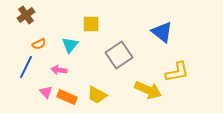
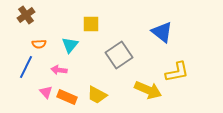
orange semicircle: rotated 24 degrees clockwise
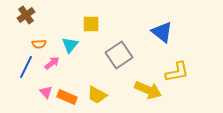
pink arrow: moved 7 px left, 7 px up; rotated 133 degrees clockwise
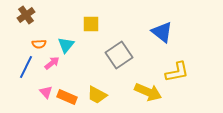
cyan triangle: moved 4 px left
yellow arrow: moved 2 px down
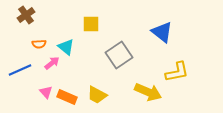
cyan triangle: moved 2 px down; rotated 30 degrees counterclockwise
blue line: moved 6 px left, 3 px down; rotated 40 degrees clockwise
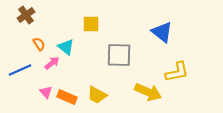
orange semicircle: rotated 120 degrees counterclockwise
gray square: rotated 36 degrees clockwise
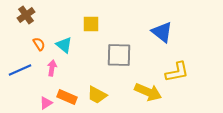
cyan triangle: moved 2 px left, 2 px up
pink arrow: moved 5 px down; rotated 42 degrees counterclockwise
pink triangle: moved 11 px down; rotated 40 degrees clockwise
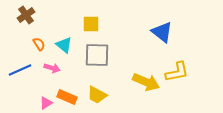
gray square: moved 22 px left
pink arrow: rotated 98 degrees clockwise
yellow arrow: moved 2 px left, 10 px up
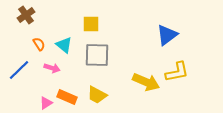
blue triangle: moved 5 px right, 3 px down; rotated 45 degrees clockwise
blue line: moved 1 px left; rotated 20 degrees counterclockwise
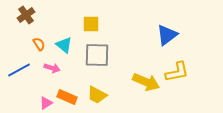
blue line: rotated 15 degrees clockwise
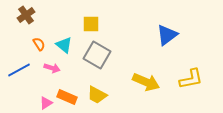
gray square: rotated 28 degrees clockwise
yellow L-shape: moved 14 px right, 7 px down
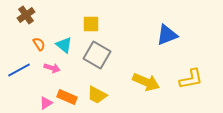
blue triangle: rotated 15 degrees clockwise
